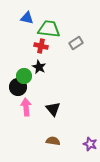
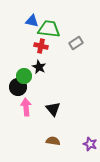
blue triangle: moved 5 px right, 3 px down
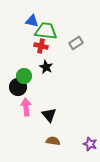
green trapezoid: moved 3 px left, 2 px down
black star: moved 7 px right
black triangle: moved 4 px left, 6 px down
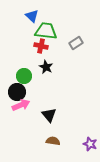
blue triangle: moved 5 px up; rotated 32 degrees clockwise
black circle: moved 1 px left, 5 px down
pink arrow: moved 5 px left, 2 px up; rotated 72 degrees clockwise
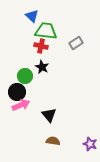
black star: moved 4 px left
green circle: moved 1 px right
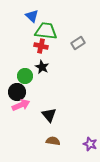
gray rectangle: moved 2 px right
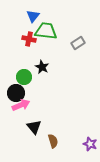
blue triangle: moved 1 px right; rotated 24 degrees clockwise
red cross: moved 12 px left, 7 px up
green circle: moved 1 px left, 1 px down
black circle: moved 1 px left, 1 px down
black triangle: moved 15 px left, 12 px down
brown semicircle: rotated 64 degrees clockwise
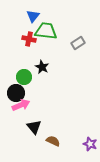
brown semicircle: rotated 48 degrees counterclockwise
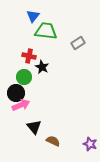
red cross: moved 17 px down
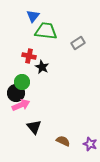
green circle: moved 2 px left, 5 px down
brown semicircle: moved 10 px right
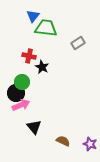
green trapezoid: moved 3 px up
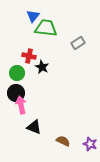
green circle: moved 5 px left, 9 px up
pink arrow: rotated 78 degrees counterclockwise
black triangle: rotated 28 degrees counterclockwise
